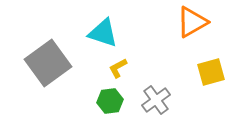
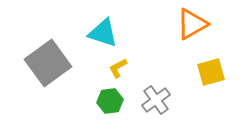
orange triangle: moved 2 px down
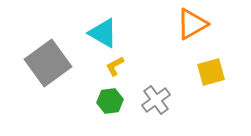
cyan triangle: rotated 12 degrees clockwise
yellow L-shape: moved 3 px left, 2 px up
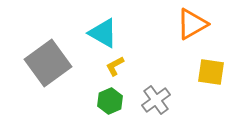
yellow square: rotated 24 degrees clockwise
green hexagon: rotated 15 degrees counterclockwise
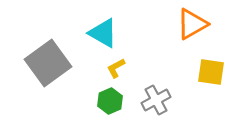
yellow L-shape: moved 1 px right, 2 px down
gray cross: rotated 8 degrees clockwise
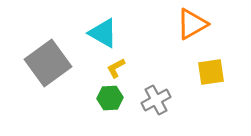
yellow square: rotated 16 degrees counterclockwise
green hexagon: moved 3 px up; rotated 20 degrees clockwise
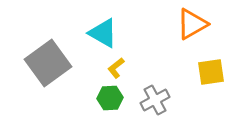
yellow L-shape: rotated 10 degrees counterclockwise
gray cross: moved 1 px left
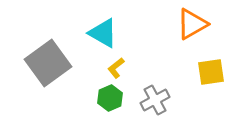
green hexagon: rotated 20 degrees counterclockwise
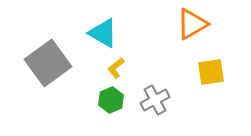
green hexagon: moved 1 px right, 2 px down
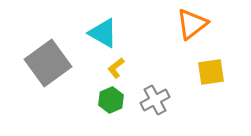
orange triangle: rotated 8 degrees counterclockwise
